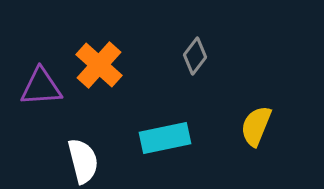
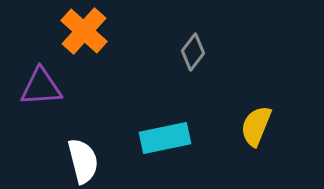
gray diamond: moved 2 px left, 4 px up
orange cross: moved 15 px left, 34 px up
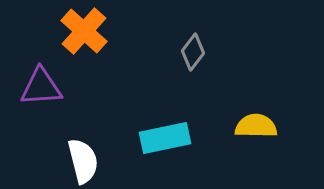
yellow semicircle: rotated 69 degrees clockwise
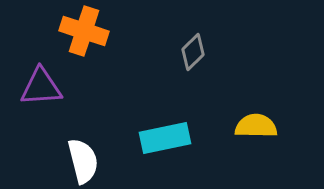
orange cross: rotated 24 degrees counterclockwise
gray diamond: rotated 9 degrees clockwise
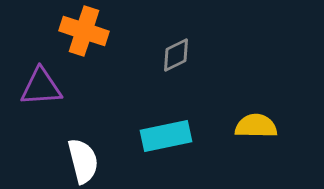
gray diamond: moved 17 px left, 3 px down; rotated 18 degrees clockwise
cyan rectangle: moved 1 px right, 2 px up
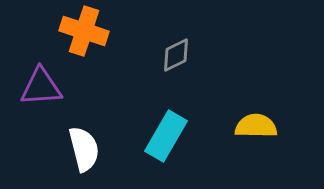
cyan rectangle: rotated 48 degrees counterclockwise
white semicircle: moved 1 px right, 12 px up
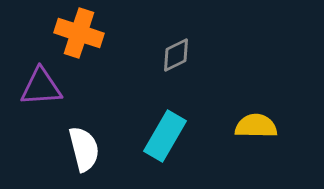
orange cross: moved 5 px left, 2 px down
cyan rectangle: moved 1 px left
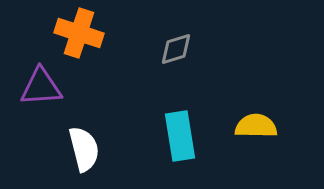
gray diamond: moved 6 px up; rotated 9 degrees clockwise
cyan rectangle: moved 15 px right; rotated 39 degrees counterclockwise
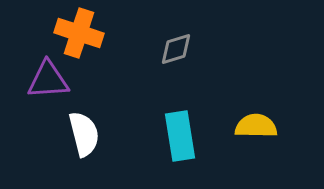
purple triangle: moved 7 px right, 7 px up
white semicircle: moved 15 px up
